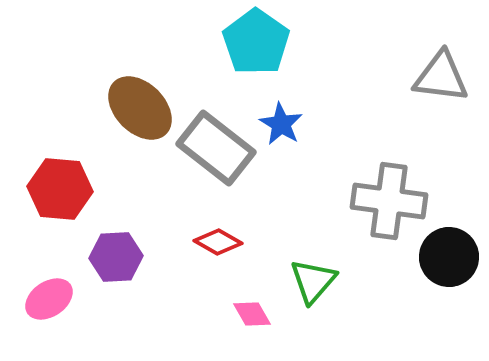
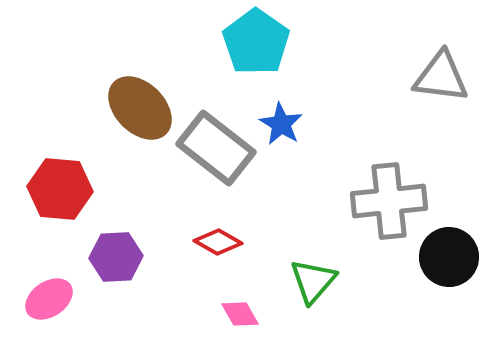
gray cross: rotated 14 degrees counterclockwise
pink diamond: moved 12 px left
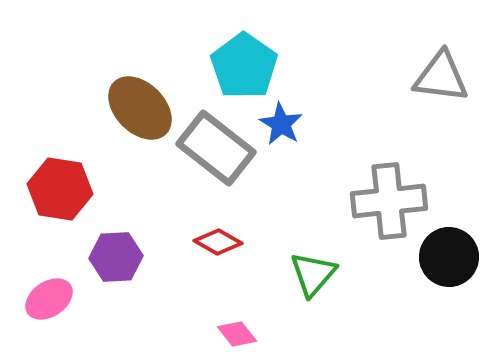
cyan pentagon: moved 12 px left, 24 px down
red hexagon: rotated 4 degrees clockwise
green triangle: moved 7 px up
pink diamond: moved 3 px left, 20 px down; rotated 9 degrees counterclockwise
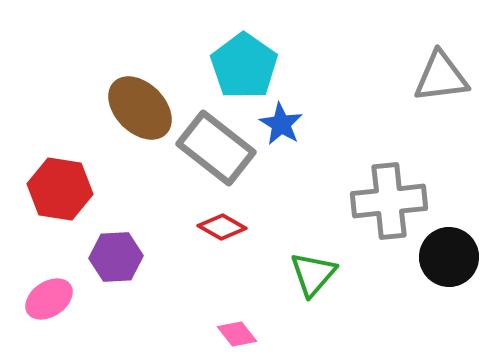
gray triangle: rotated 14 degrees counterclockwise
red diamond: moved 4 px right, 15 px up
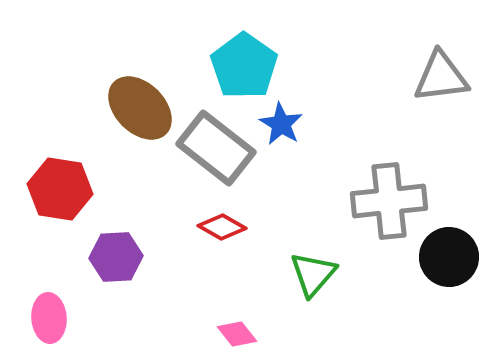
pink ellipse: moved 19 px down; rotated 60 degrees counterclockwise
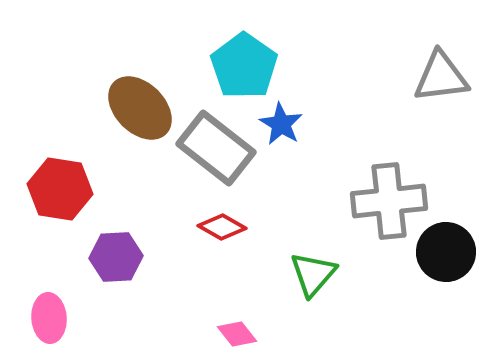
black circle: moved 3 px left, 5 px up
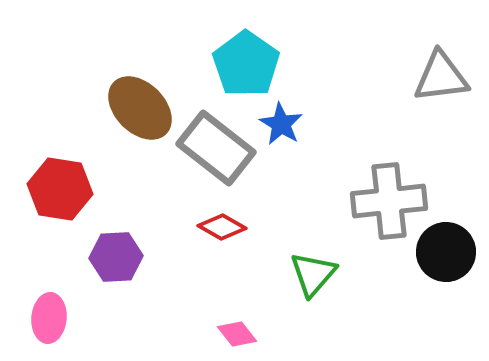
cyan pentagon: moved 2 px right, 2 px up
pink ellipse: rotated 9 degrees clockwise
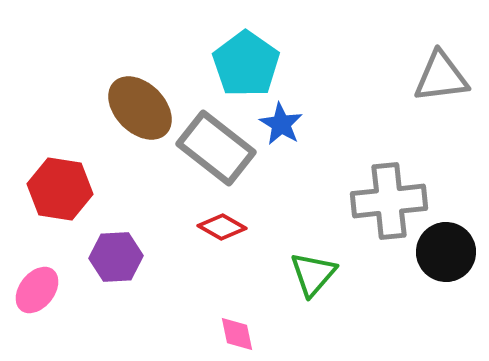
pink ellipse: moved 12 px left, 28 px up; rotated 33 degrees clockwise
pink diamond: rotated 27 degrees clockwise
